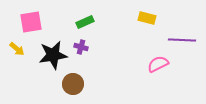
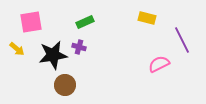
purple line: rotated 60 degrees clockwise
purple cross: moved 2 px left
pink semicircle: moved 1 px right
brown circle: moved 8 px left, 1 px down
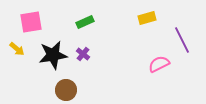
yellow rectangle: rotated 30 degrees counterclockwise
purple cross: moved 4 px right, 7 px down; rotated 24 degrees clockwise
brown circle: moved 1 px right, 5 px down
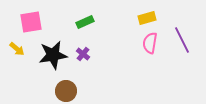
pink semicircle: moved 9 px left, 21 px up; rotated 55 degrees counterclockwise
brown circle: moved 1 px down
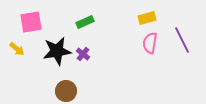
black star: moved 4 px right, 4 px up
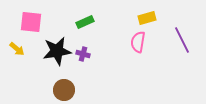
pink square: rotated 15 degrees clockwise
pink semicircle: moved 12 px left, 1 px up
purple cross: rotated 24 degrees counterclockwise
brown circle: moved 2 px left, 1 px up
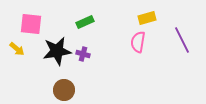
pink square: moved 2 px down
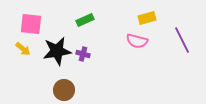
green rectangle: moved 2 px up
pink semicircle: moved 1 px left, 1 px up; rotated 85 degrees counterclockwise
yellow arrow: moved 6 px right
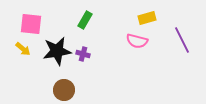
green rectangle: rotated 36 degrees counterclockwise
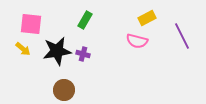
yellow rectangle: rotated 12 degrees counterclockwise
purple line: moved 4 px up
